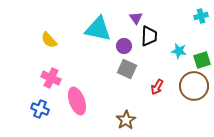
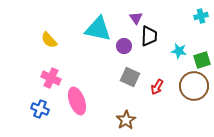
gray square: moved 3 px right, 8 px down
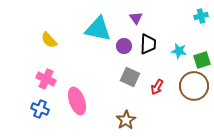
black trapezoid: moved 1 px left, 8 px down
pink cross: moved 5 px left, 1 px down
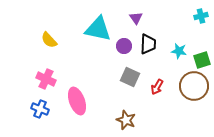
brown star: rotated 18 degrees counterclockwise
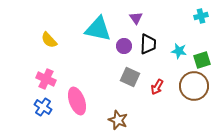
blue cross: moved 3 px right, 2 px up; rotated 12 degrees clockwise
brown star: moved 8 px left
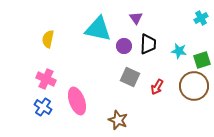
cyan cross: moved 2 px down; rotated 16 degrees counterclockwise
yellow semicircle: moved 1 px left, 1 px up; rotated 54 degrees clockwise
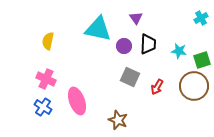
yellow semicircle: moved 2 px down
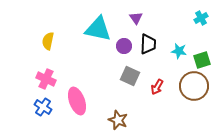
gray square: moved 1 px up
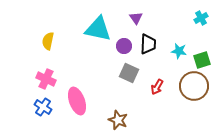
gray square: moved 1 px left, 3 px up
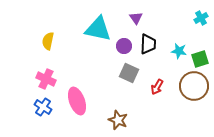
green square: moved 2 px left, 1 px up
